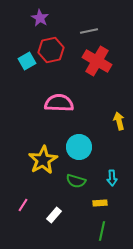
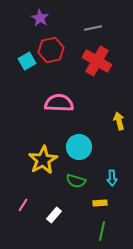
gray line: moved 4 px right, 3 px up
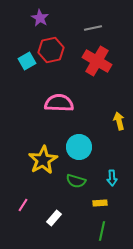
white rectangle: moved 3 px down
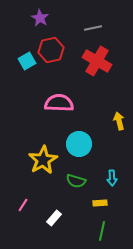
cyan circle: moved 3 px up
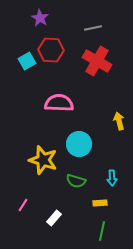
red hexagon: rotated 15 degrees clockwise
yellow star: rotated 24 degrees counterclockwise
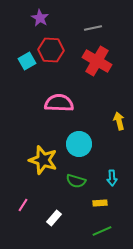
green line: rotated 54 degrees clockwise
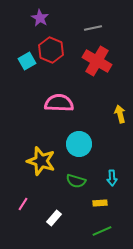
red hexagon: rotated 20 degrees clockwise
yellow arrow: moved 1 px right, 7 px up
yellow star: moved 2 px left, 1 px down
pink line: moved 1 px up
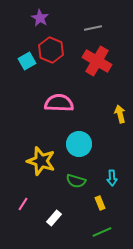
yellow rectangle: rotated 72 degrees clockwise
green line: moved 1 px down
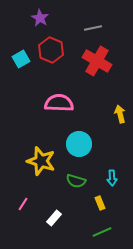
cyan square: moved 6 px left, 2 px up
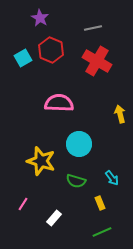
cyan square: moved 2 px right, 1 px up
cyan arrow: rotated 35 degrees counterclockwise
